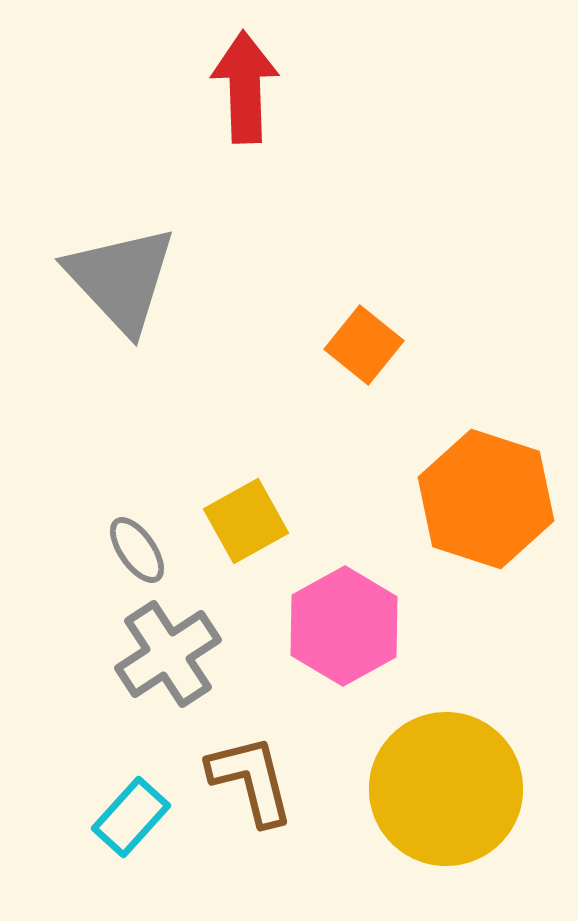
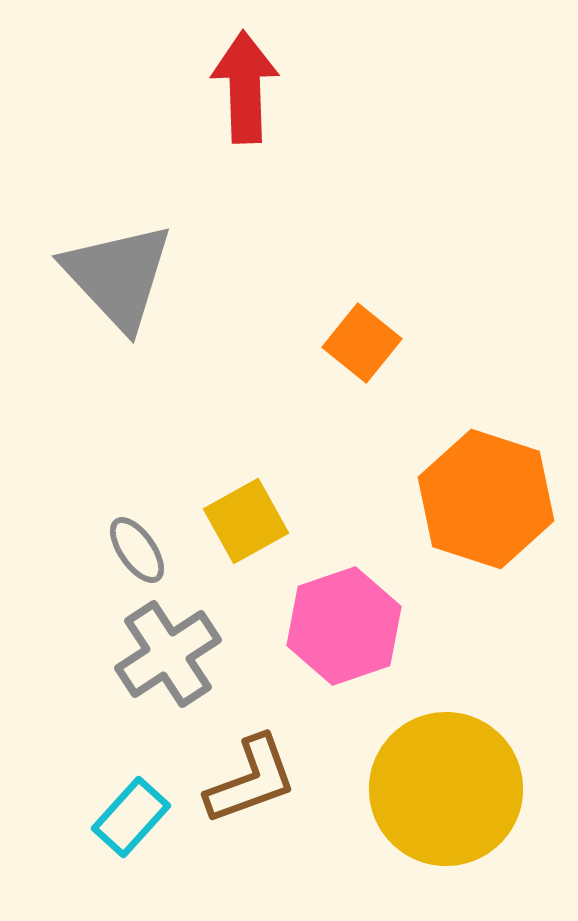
gray triangle: moved 3 px left, 3 px up
orange square: moved 2 px left, 2 px up
pink hexagon: rotated 10 degrees clockwise
brown L-shape: rotated 84 degrees clockwise
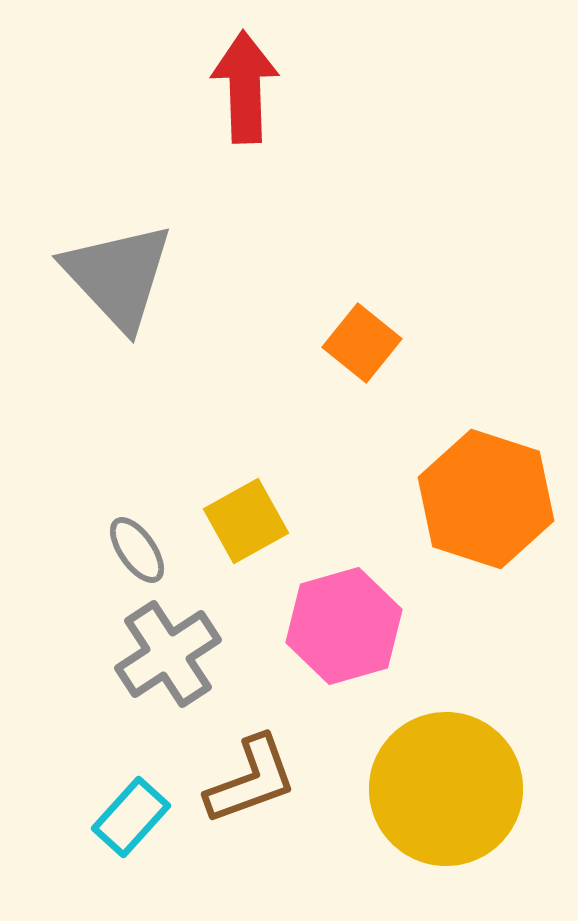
pink hexagon: rotated 3 degrees clockwise
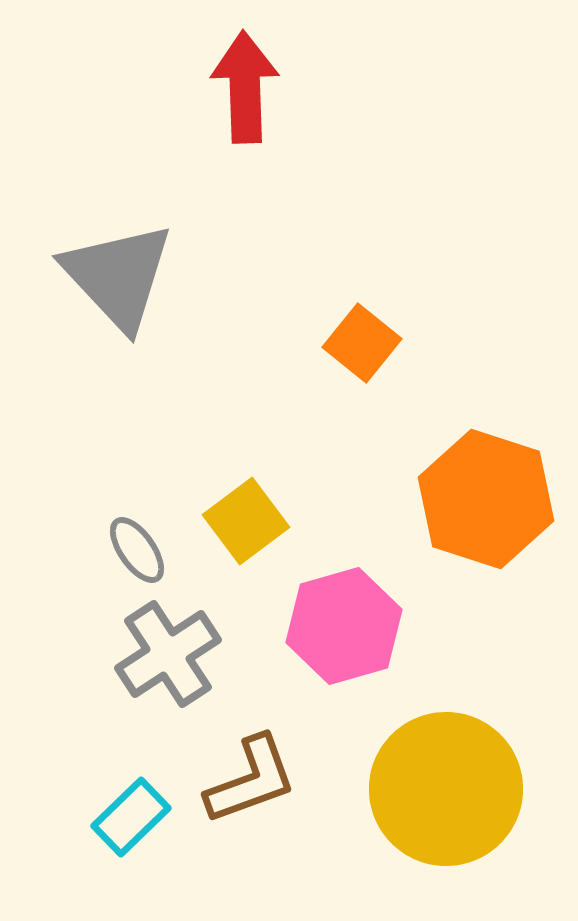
yellow square: rotated 8 degrees counterclockwise
cyan rectangle: rotated 4 degrees clockwise
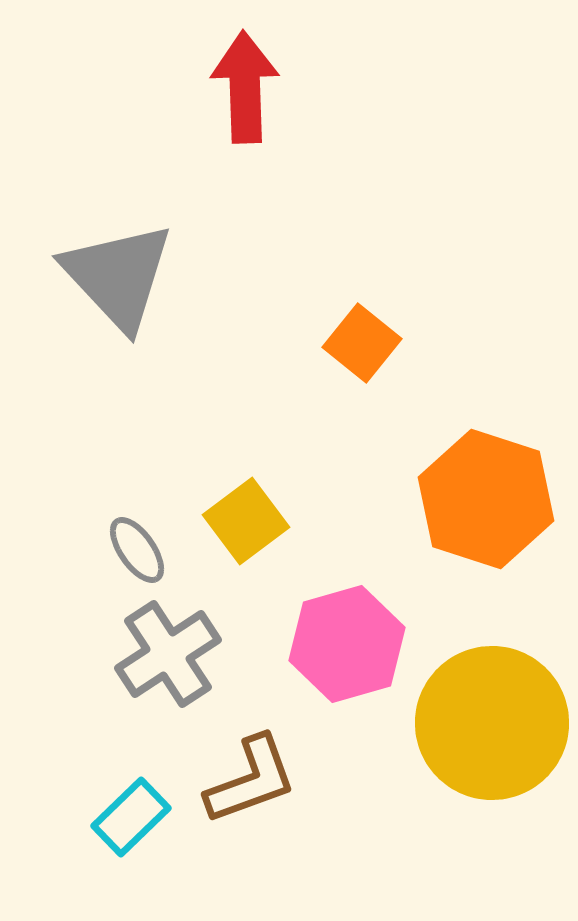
pink hexagon: moved 3 px right, 18 px down
yellow circle: moved 46 px right, 66 px up
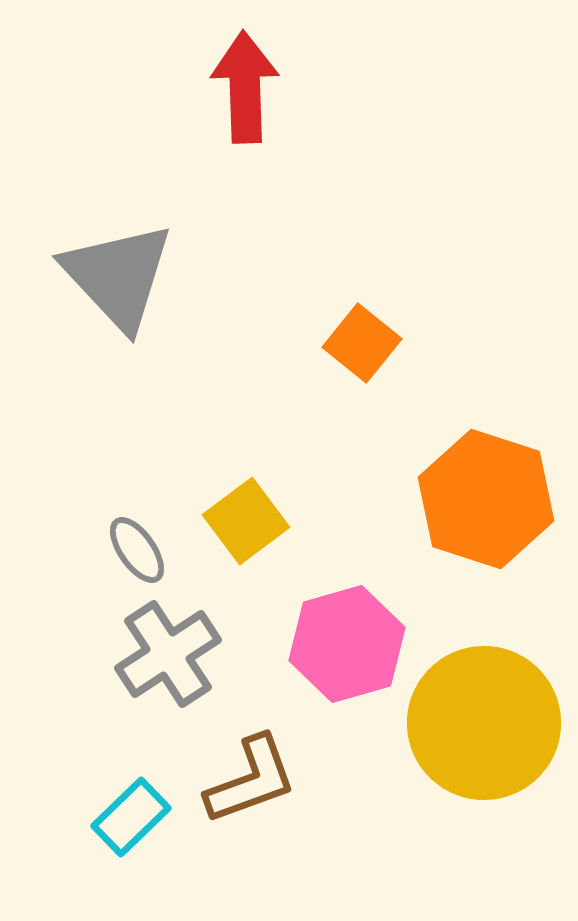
yellow circle: moved 8 px left
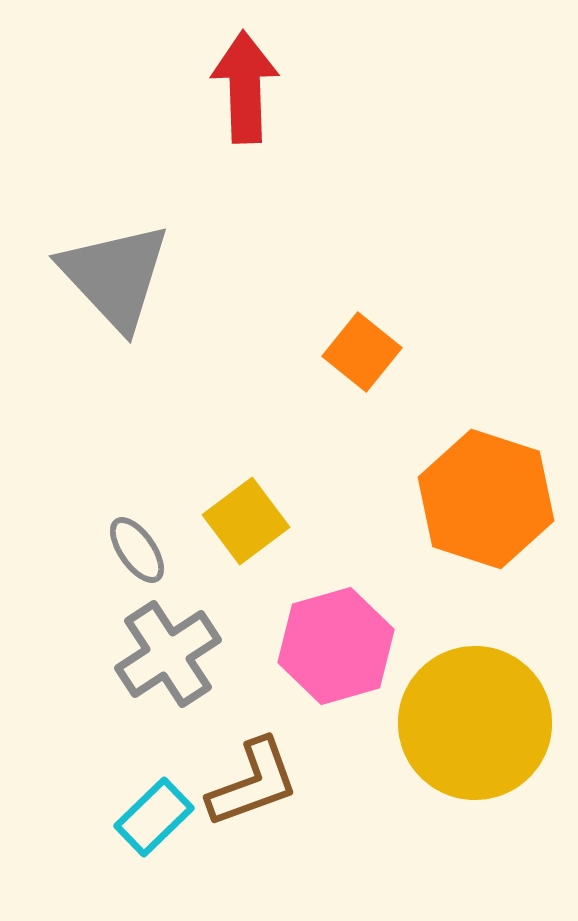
gray triangle: moved 3 px left
orange square: moved 9 px down
pink hexagon: moved 11 px left, 2 px down
yellow circle: moved 9 px left
brown L-shape: moved 2 px right, 3 px down
cyan rectangle: moved 23 px right
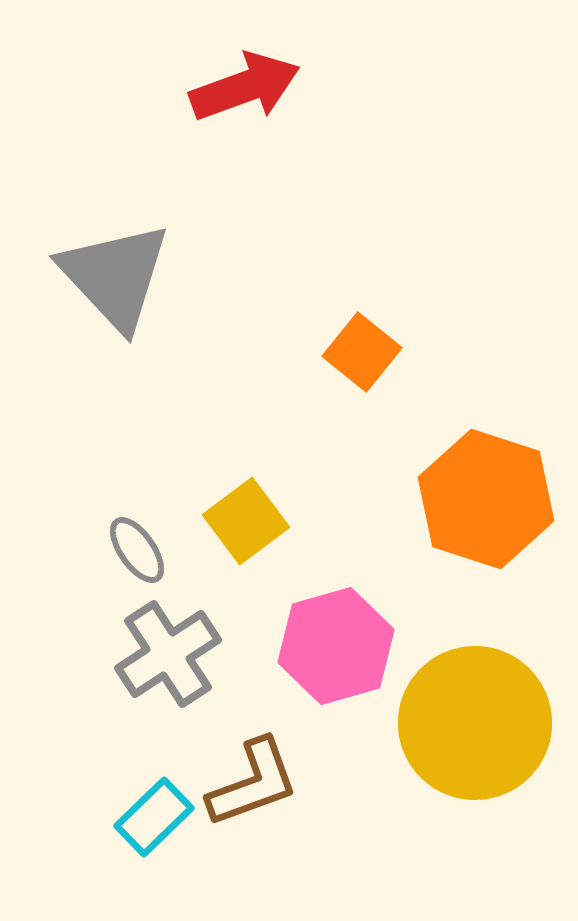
red arrow: rotated 72 degrees clockwise
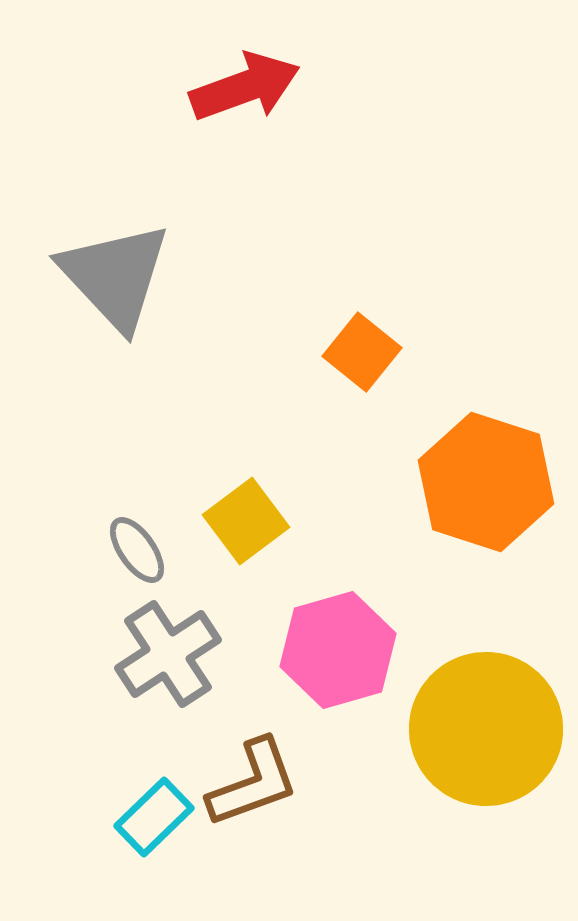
orange hexagon: moved 17 px up
pink hexagon: moved 2 px right, 4 px down
yellow circle: moved 11 px right, 6 px down
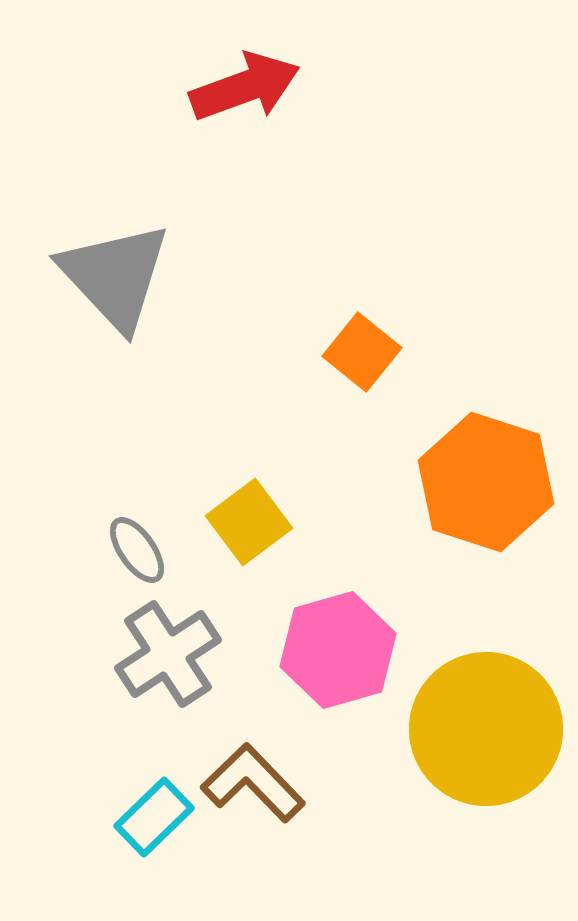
yellow square: moved 3 px right, 1 px down
brown L-shape: rotated 114 degrees counterclockwise
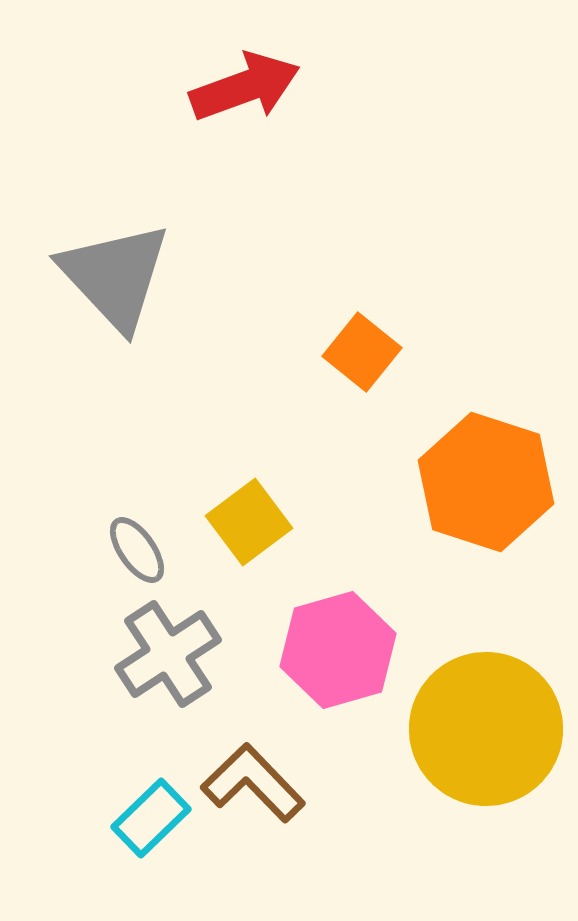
cyan rectangle: moved 3 px left, 1 px down
